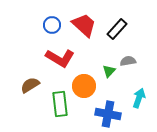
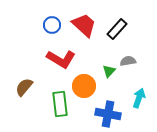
red L-shape: moved 1 px right, 1 px down
brown semicircle: moved 6 px left, 2 px down; rotated 18 degrees counterclockwise
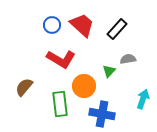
red trapezoid: moved 2 px left
gray semicircle: moved 2 px up
cyan arrow: moved 4 px right, 1 px down
blue cross: moved 6 px left
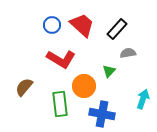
gray semicircle: moved 6 px up
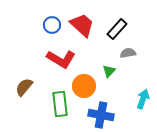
blue cross: moved 1 px left, 1 px down
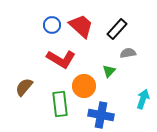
red trapezoid: moved 1 px left, 1 px down
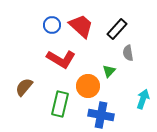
gray semicircle: rotated 91 degrees counterclockwise
orange circle: moved 4 px right
green rectangle: rotated 20 degrees clockwise
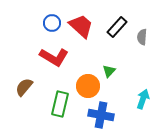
blue circle: moved 2 px up
black rectangle: moved 2 px up
gray semicircle: moved 14 px right, 16 px up; rotated 14 degrees clockwise
red L-shape: moved 7 px left, 2 px up
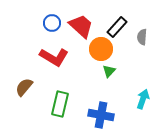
orange circle: moved 13 px right, 37 px up
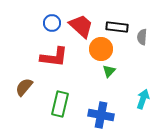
black rectangle: rotated 55 degrees clockwise
red L-shape: rotated 24 degrees counterclockwise
